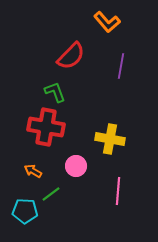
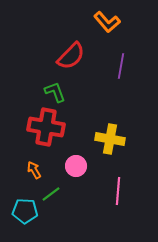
orange arrow: moved 1 px right, 1 px up; rotated 30 degrees clockwise
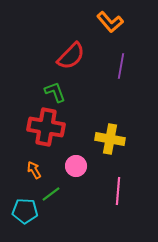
orange L-shape: moved 3 px right
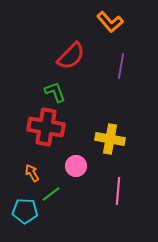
orange arrow: moved 2 px left, 3 px down
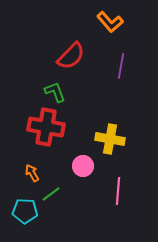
pink circle: moved 7 px right
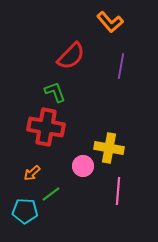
yellow cross: moved 1 px left, 9 px down
orange arrow: rotated 102 degrees counterclockwise
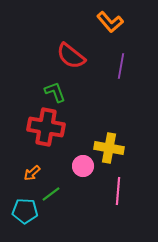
red semicircle: rotated 84 degrees clockwise
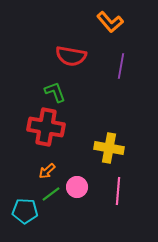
red semicircle: rotated 28 degrees counterclockwise
pink circle: moved 6 px left, 21 px down
orange arrow: moved 15 px right, 2 px up
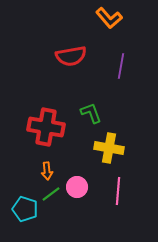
orange L-shape: moved 1 px left, 4 px up
red semicircle: rotated 20 degrees counterclockwise
green L-shape: moved 36 px right, 21 px down
orange arrow: rotated 54 degrees counterclockwise
cyan pentagon: moved 2 px up; rotated 15 degrees clockwise
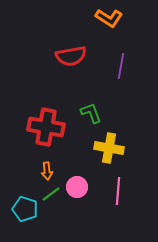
orange L-shape: rotated 16 degrees counterclockwise
